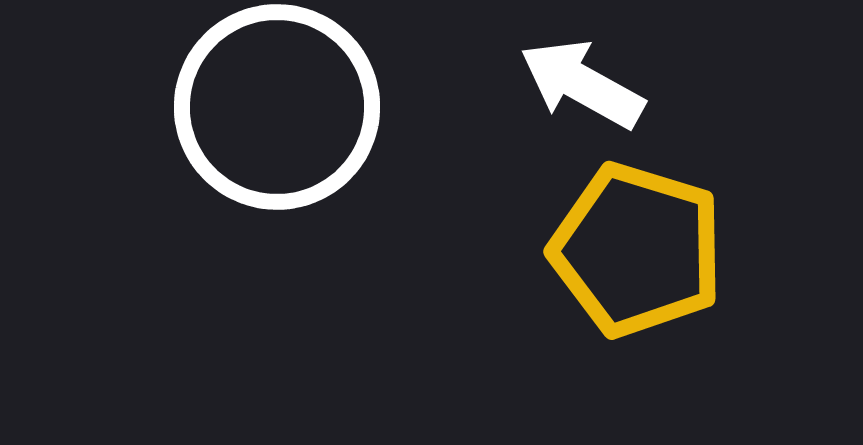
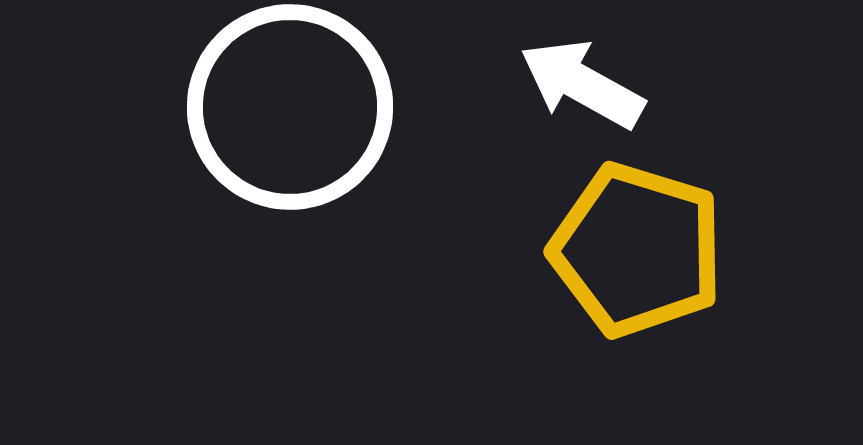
white circle: moved 13 px right
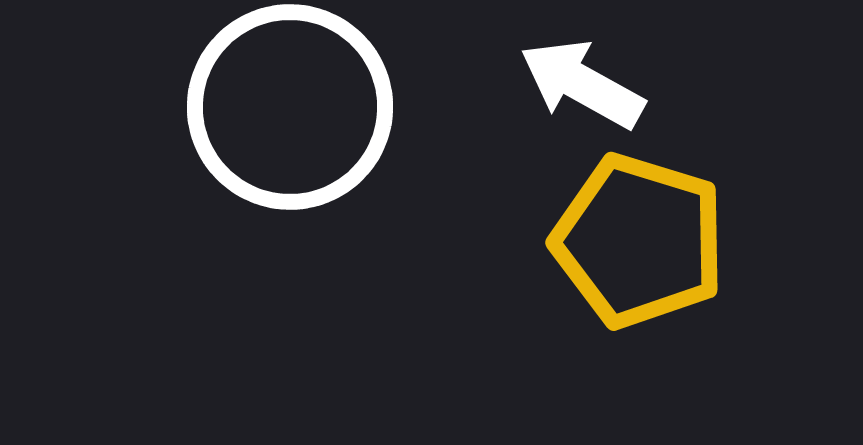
yellow pentagon: moved 2 px right, 9 px up
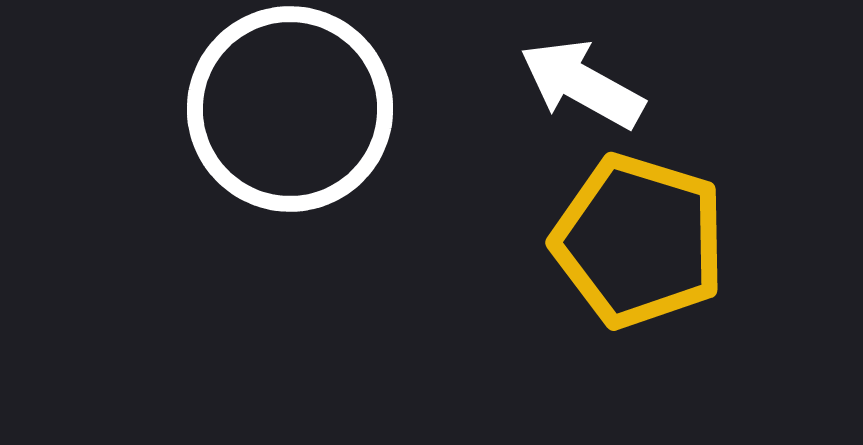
white circle: moved 2 px down
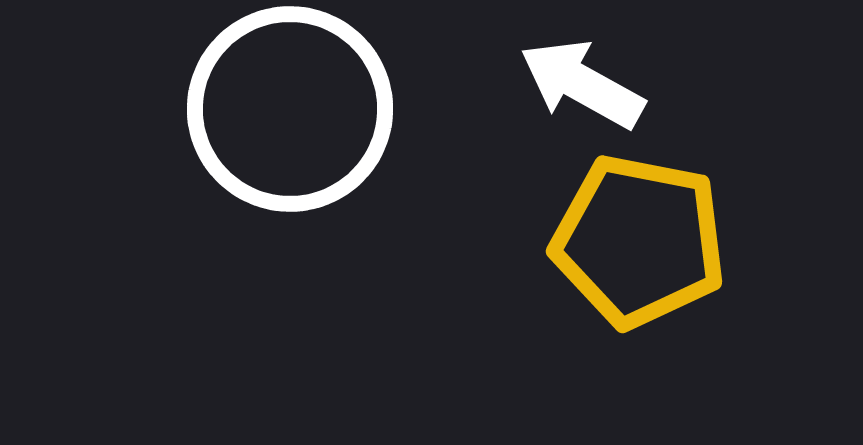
yellow pentagon: rotated 6 degrees counterclockwise
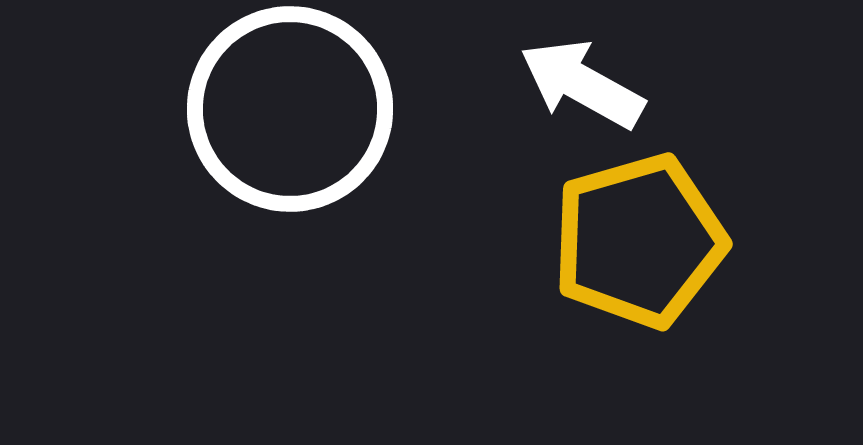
yellow pentagon: rotated 27 degrees counterclockwise
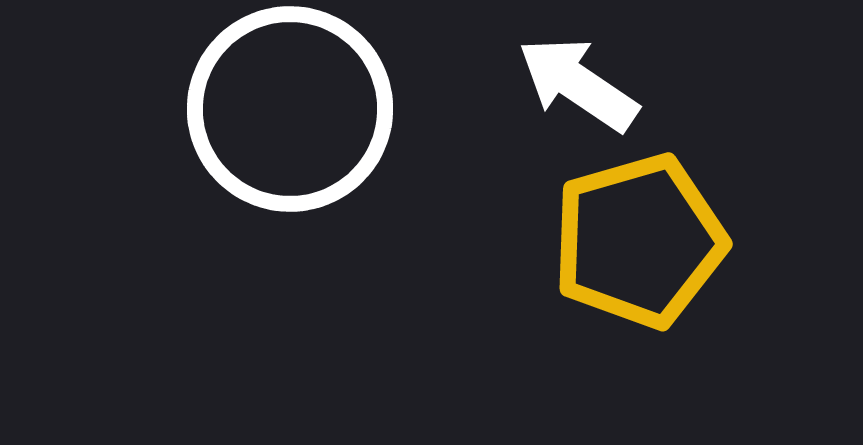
white arrow: moved 4 px left; rotated 5 degrees clockwise
